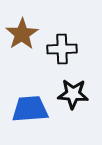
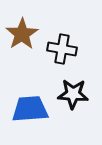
black cross: rotated 12 degrees clockwise
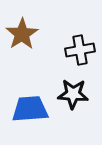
black cross: moved 18 px right, 1 px down; rotated 20 degrees counterclockwise
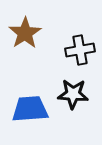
brown star: moved 3 px right, 1 px up
